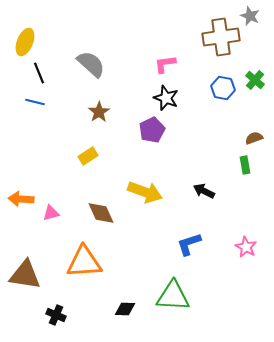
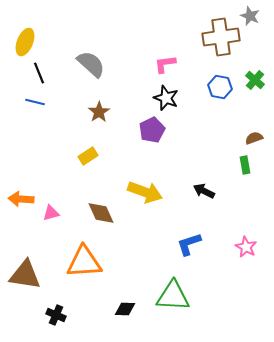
blue hexagon: moved 3 px left, 1 px up
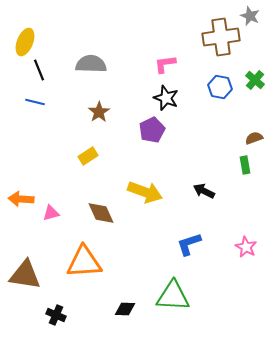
gray semicircle: rotated 40 degrees counterclockwise
black line: moved 3 px up
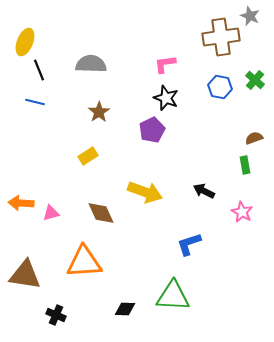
orange arrow: moved 4 px down
pink star: moved 4 px left, 35 px up
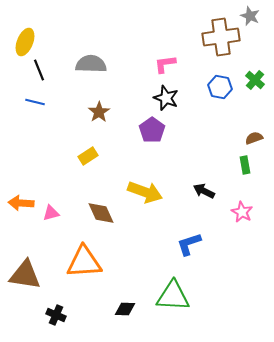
purple pentagon: rotated 10 degrees counterclockwise
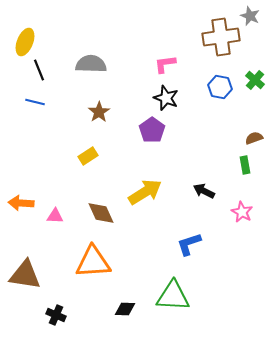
yellow arrow: rotated 52 degrees counterclockwise
pink triangle: moved 4 px right, 3 px down; rotated 18 degrees clockwise
orange triangle: moved 9 px right
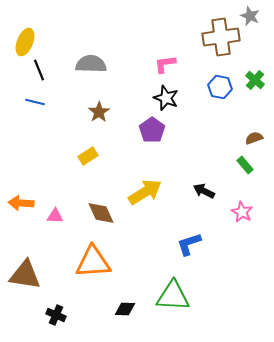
green rectangle: rotated 30 degrees counterclockwise
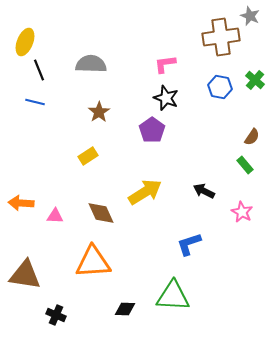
brown semicircle: moved 2 px left, 1 px up; rotated 144 degrees clockwise
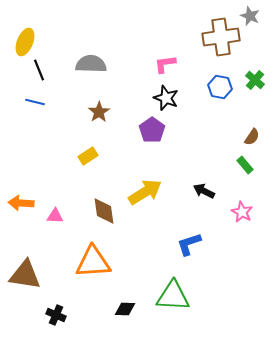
brown diamond: moved 3 px right, 2 px up; rotated 16 degrees clockwise
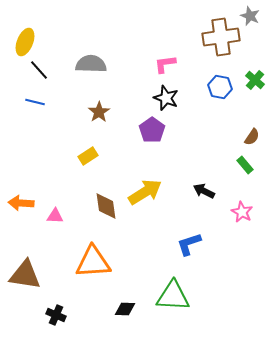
black line: rotated 20 degrees counterclockwise
brown diamond: moved 2 px right, 5 px up
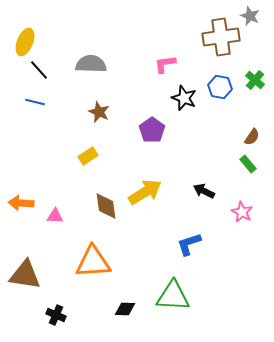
black star: moved 18 px right
brown star: rotated 15 degrees counterclockwise
green rectangle: moved 3 px right, 1 px up
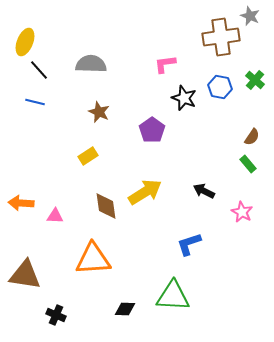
orange triangle: moved 3 px up
